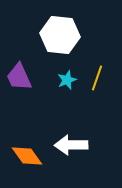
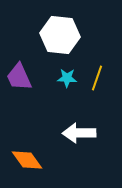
cyan star: moved 2 px up; rotated 24 degrees clockwise
white arrow: moved 8 px right, 12 px up
orange diamond: moved 4 px down
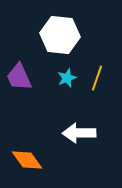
cyan star: rotated 24 degrees counterclockwise
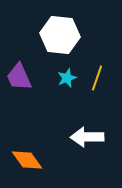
white arrow: moved 8 px right, 4 px down
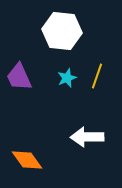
white hexagon: moved 2 px right, 4 px up
yellow line: moved 2 px up
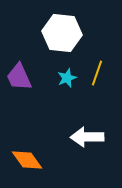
white hexagon: moved 2 px down
yellow line: moved 3 px up
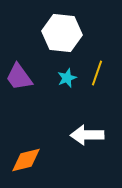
purple trapezoid: rotated 12 degrees counterclockwise
white arrow: moved 2 px up
orange diamond: moved 1 px left; rotated 68 degrees counterclockwise
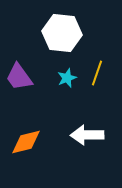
orange diamond: moved 18 px up
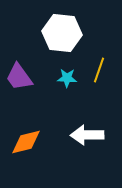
yellow line: moved 2 px right, 3 px up
cyan star: rotated 24 degrees clockwise
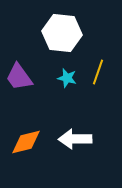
yellow line: moved 1 px left, 2 px down
cyan star: rotated 12 degrees clockwise
white arrow: moved 12 px left, 4 px down
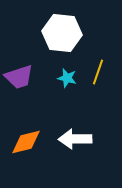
purple trapezoid: rotated 72 degrees counterclockwise
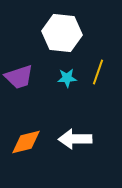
cyan star: rotated 18 degrees counterclockwise
